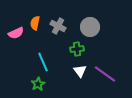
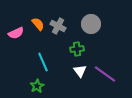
orange semicircle: moved 3 px right, 1 px down; rotated 128 degrees clockwise
gray circle: moved 1 px right, 3 px up
green star: moved 1 px left, 2 px down
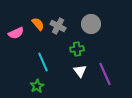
purple line: rotated 30 degrees clockwise
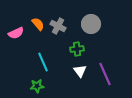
green star: rotated 24 degrees clockwise
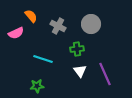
orange semicircle: moved 7 px left, 8 px up
cyan line: moved 3 px up; rotated 48 degrees counterclockwise
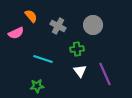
gray circle: moved 2 px right, 1 px down
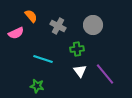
purple line: rotated 15 degrees counterclockwise
green star: rotated 16 degrees clockwise
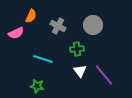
orange semicircle: rotated 64 degrees clockwise
purple line: moved 1 px left, 1 px down
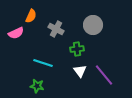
gray cross: moved 2 px left, 3 px down
cyan line: moved 4 px down
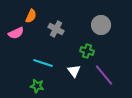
gray circle: moved 8 px right
green cross: moved 10 px right, 2 px down; rotated 24 degrees clockwise
white triangle: moved 6 px left
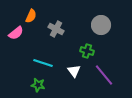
pink semicircle: rotated 14 degrees counterclockwise
green star: moved 1 px right, 1 px up
